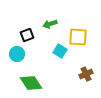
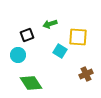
cyan circle: moved 1 px right, 1 px down
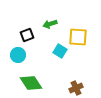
brown cross: moved 10 px left, 14 px down
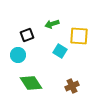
green arrow: moved 2 px right
yellow square: moved 1 px right, 1 px up
brown cross: moved 4 px left, 2 px up
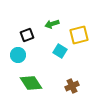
yellow square: moved 1 px up; rotated 18 degrees counterclockwise
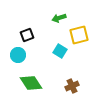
green arrow: moved 7 px right, 6 px up
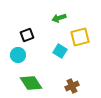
yellow square: moved 1 px right, 2 px down
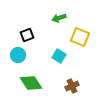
yellow square: rotated 36 degrees clockwise
cyan square: moved 1 px left, 5 px down
